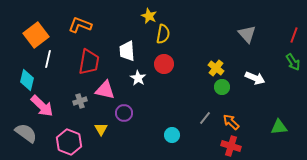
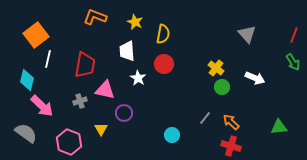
yellow star: moved 14 px left, 6 px down
orange L-shape: moved 15 px right, 8 px up
red trapezoid: moved 4 px left, 3 px down
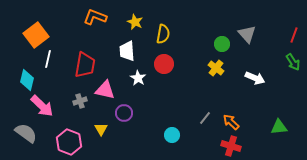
green circle: moved 43 px up
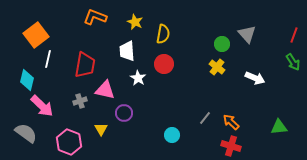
yellow cross: moved 1 px right, 1 px up
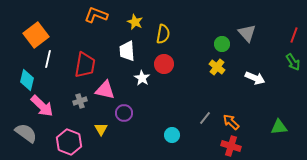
orange L-shape: moved 1 px right, 2 px up
gray triangle: moved 1 px up
white star: moved 4 px right
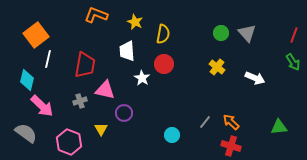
green circle: moved 1 px left, 11 px up
gray line: moved 4 px down
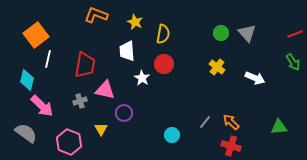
red line: moved 1 px right, 1 px up; rotated 49 degrees clockwise
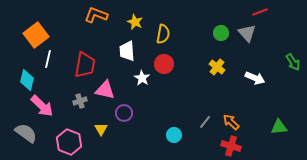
red line: moved 35 px left, 22 px up
cyan circle: moved 2 px right
